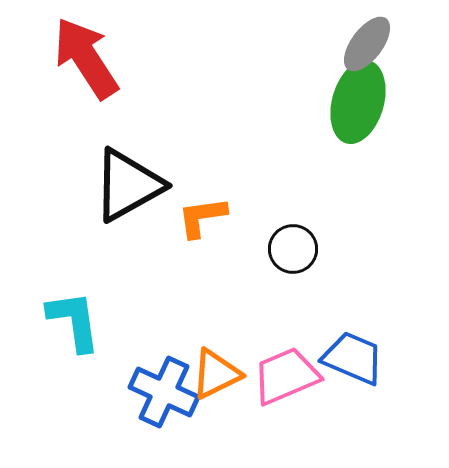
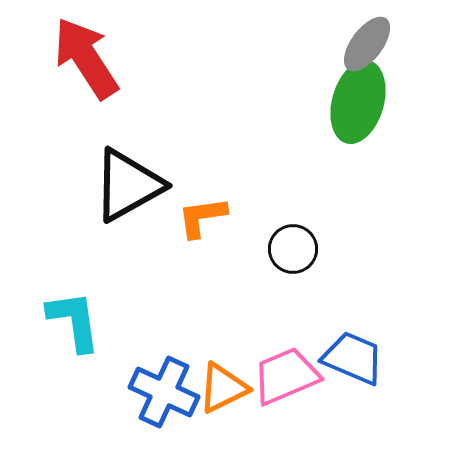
orange triangle: moved 7 px right, 14 px down
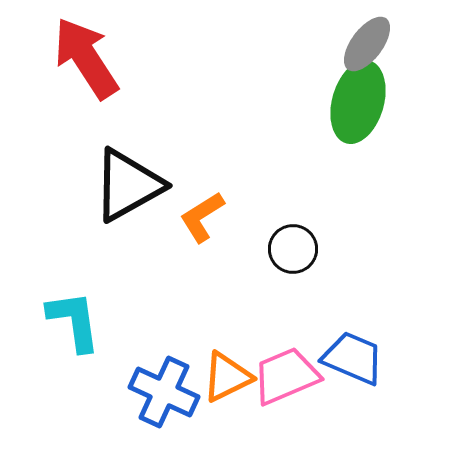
orange L-shape: rotated 24 degrees counterclockwise
orange triangle: moved 4 px right, 11 px up
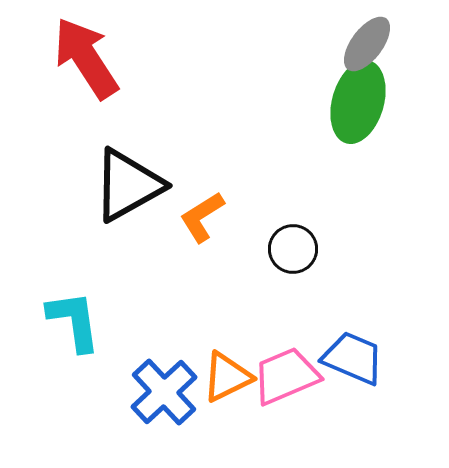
blue cross: rotated 22 degrees clockwise
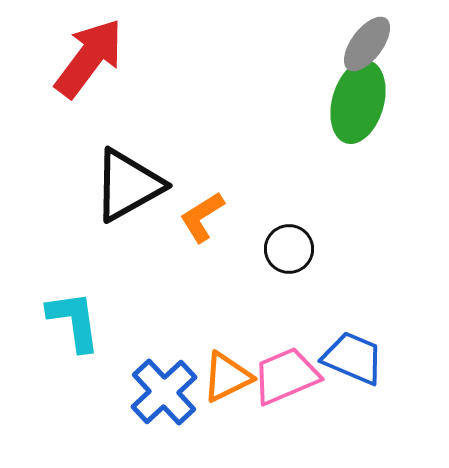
red arrow: moved 3 px right; rotated 70 degrees clockwise
black circle: moved 4 px left
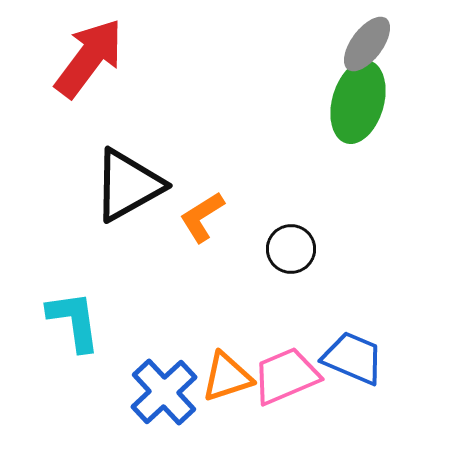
black circle: moved 2 px right
orange triangle: rotated 8 degrees clockwise
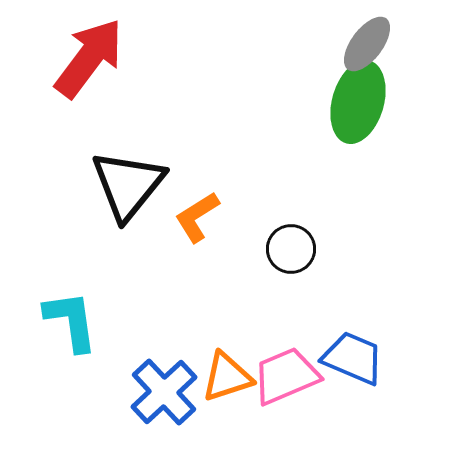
black triangle: rotated 22 degrees counterclockwise
orange L-shape: moved 5 px left
cyan L-shape: moved 3 px left
